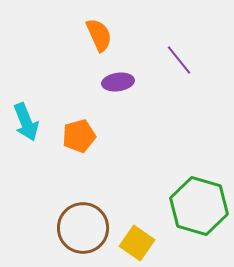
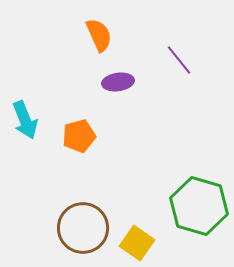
cyan arrow: moved 1 px left, 2 px up
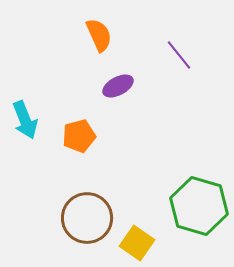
purple line: moved 5 px up
purple ellipse: moved 4 px down; rotated 20 degrees counterclockwise
brown circle: moved 4 px right, 10 px up
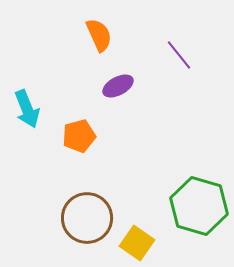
cyan arrow: moved 2 px right, 11 px up
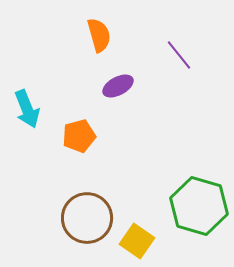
orange semicircle: rotated 8 degrees clockwise
yellow square: moved 2 px up
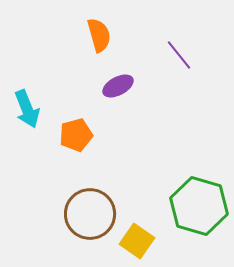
orange pentagon: moved 3 px left, 1 px up
brown circle: moved 3 px right, 4 px up
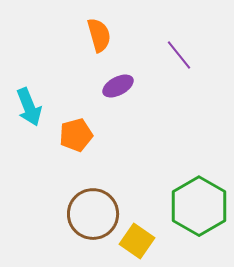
cyan arrow: moved 2 px right, 2 px up
green hexagon: rotated 14 degrees clockwise
brown circle: moved 3 px right
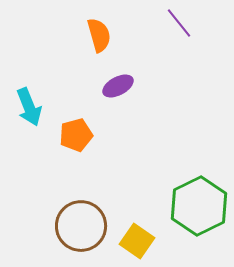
purple line: moved 32 px up
green hexagon: rotated 4 degrees clockwise
brown circle: moved 12 px left, 12 px down
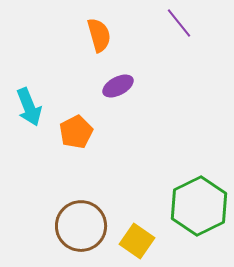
orange pentagon: moved 3 px up; rotated 12 degrees counterclockwise
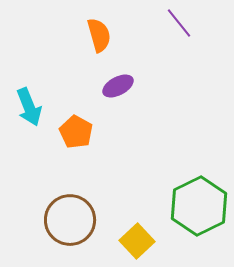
orange pentagon: rotated 16 degrees counterclockwise
brown circle: moved 11 px left, 6 px up
yellow square: rotated 12 degrees clockwise
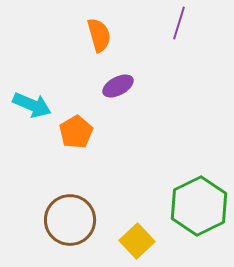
purple line: rotated 56 degrees clockwise
cyan arrow: moved 3 px right, 2 px up; rotated 45 degrees counterclockwise
orange pentagon: rotated 12 degrees clockwise
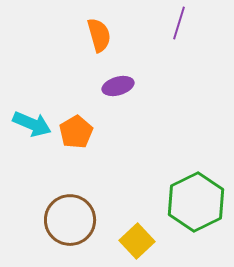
purple ellipse: rotated 12 degrees clockwise
cyan arrow: moved 19 px down
green hexagon: moved 3 px left, 4 px up
